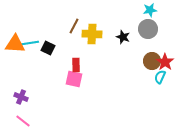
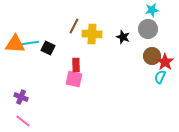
cyan star: moved 2 px right
brown circle: moved 5 px up
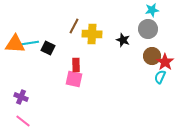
black star: moved 3 px down
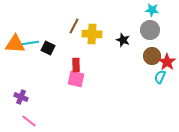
cyan star: rotated 16 degrees clockwise
gray circle: moved 2 px right, 1 px down
red star: moved 2 px right
pink square: moved 2 px right
pink line: moved 6 px right
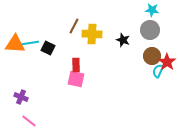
cyan semicircle: moved 2 px left, 6 px up
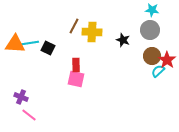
yellow cross: moved 2 px up
red star: moved 2 px up
cyan semicircle: rotated 24 degrees clockwise
pink line: moved 6 px up
